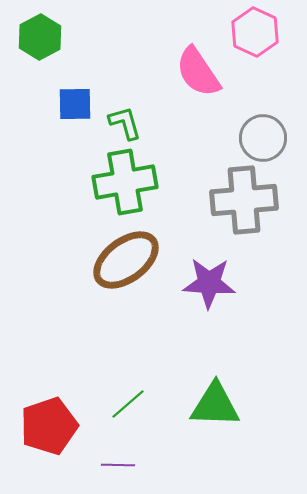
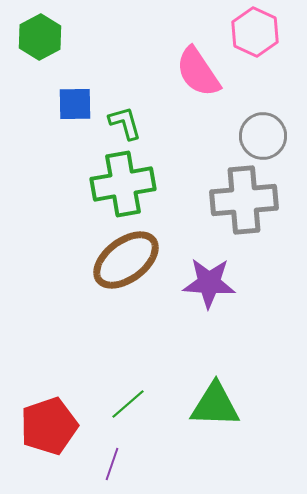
gray circle: moved 2 px up
green cross: moved 2 px left, 2 px down
purple line: moved 6 px left, 1 px up; rotated 72 degrees counterclockwise
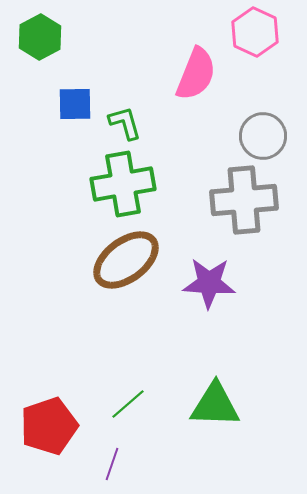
pink semicircle: moved 2 px left, 2 px down; rotated 124 degrees counterclockwise
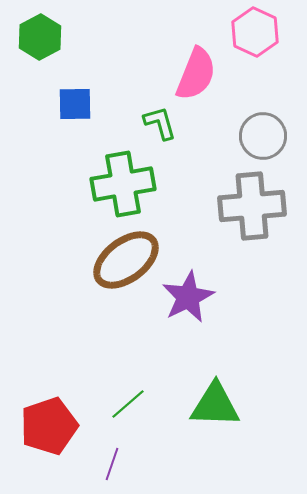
green L-shape: moved 35 px right
gray cross: moved 8 px right, 6 px down
purple star: moved 21 px left, 14 px down; rotated 30 degrees counterclockwise
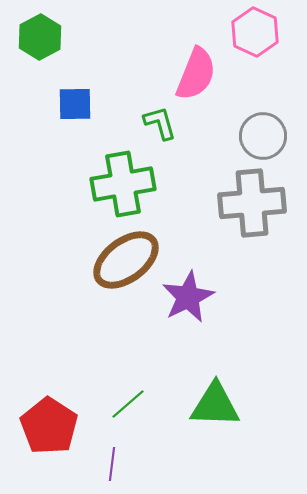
gray cross: moved 3 px up
red pentagon: rotated 20 degrees counterclockwise
purple line: rotated 12 degrees counterclockwise
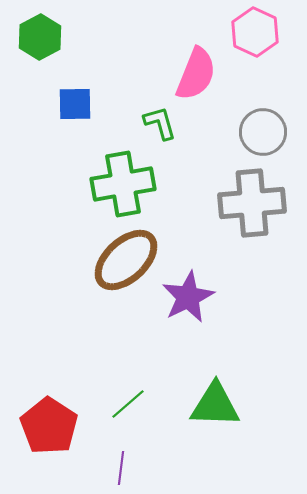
gray circle: moved 4 px up
brown ellipse: rotated 6 degrees counterclockwise
purple line: moved 9 px right, 4 px down
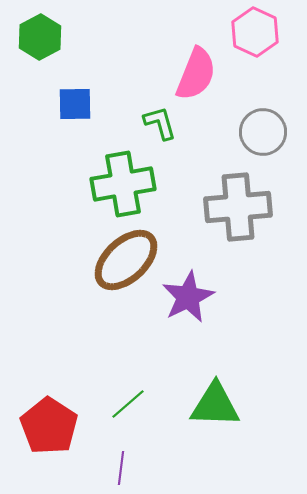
gray cross: moved 14 px left, 4 px down
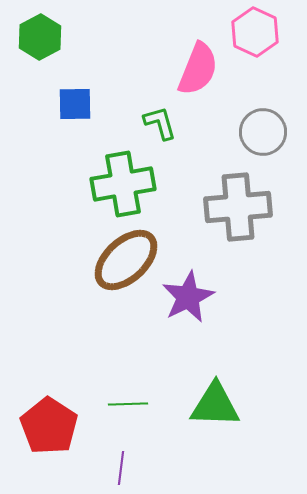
pink semicircle: moved 2 px right, 5 px up
green line: rotated 39 degrees clockwise
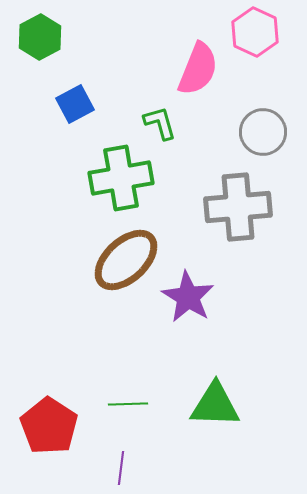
blue square: rotated 27 degrees counterclockwise
green cross: moved 2 px left, 6 px up
purple star: rotated 14 degrees counterclockwise
